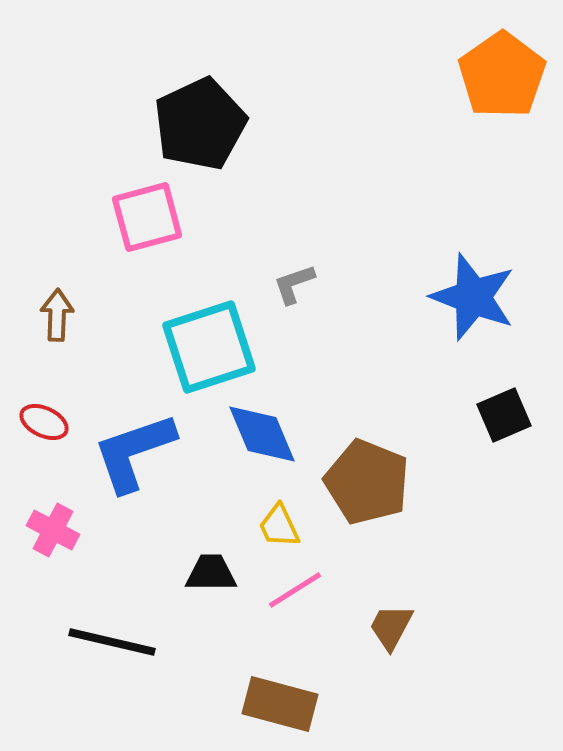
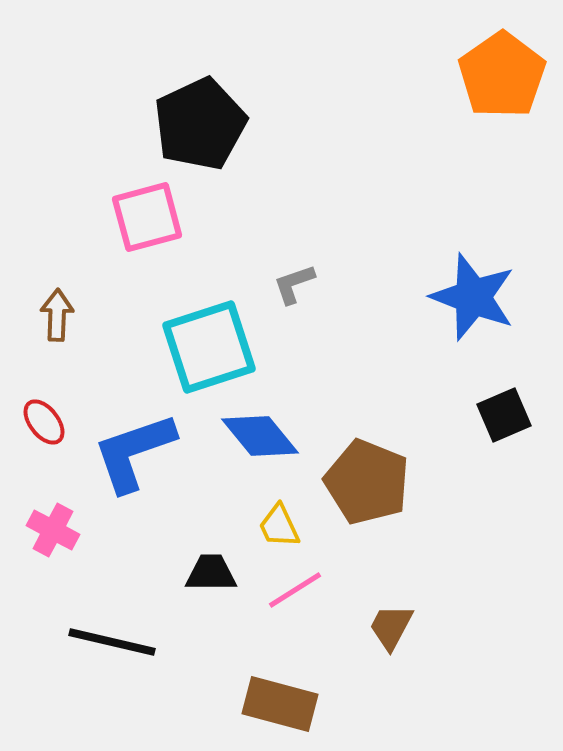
red ellipse: rotated 27 degrees clockwise
blue diamond: moved 2 px left, 2 px down; rotated 16 degrees counterclockwise
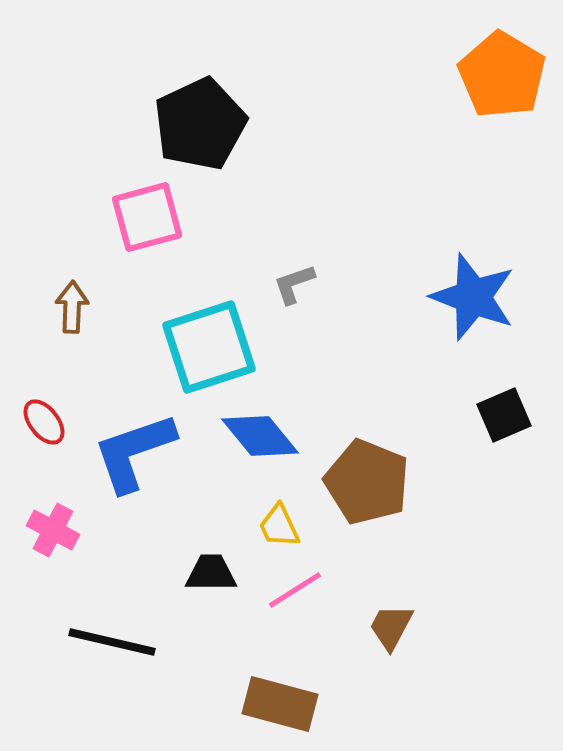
orange pentagon: rotated 6 degrees counterclockwise
brown arrow: moved 15 px right, 8 px up
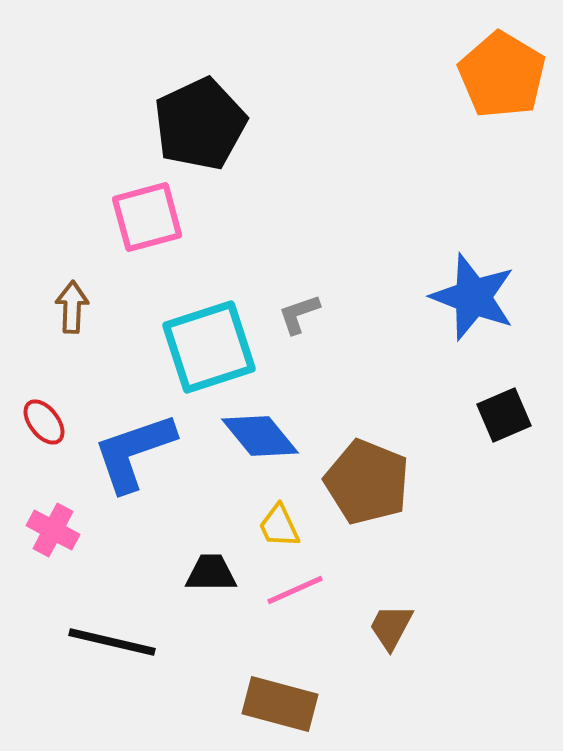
gray L-shape: moved 5 px right, 30 px down
pink line: rotated 8 degrees clockwise
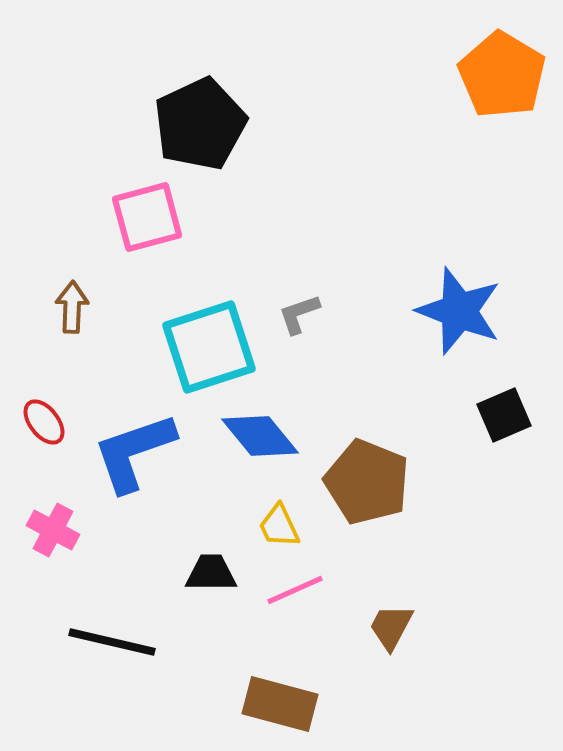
blue star: moved 14 px left, 14 px down
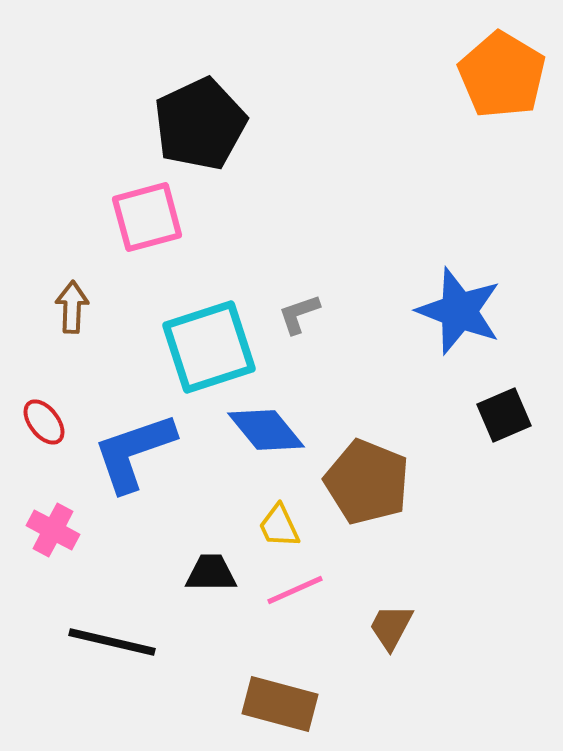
blue diamond: moved 6 px right, 6 px up
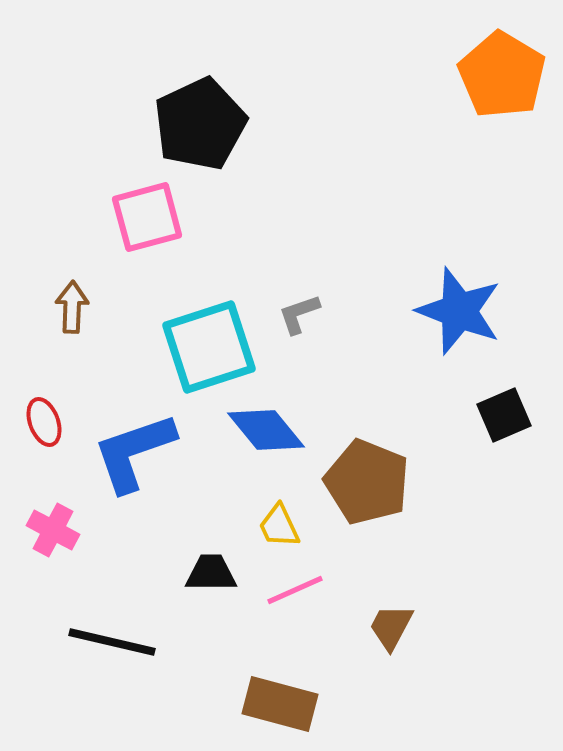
red ellipse: rotated 18 degrees clockwise
